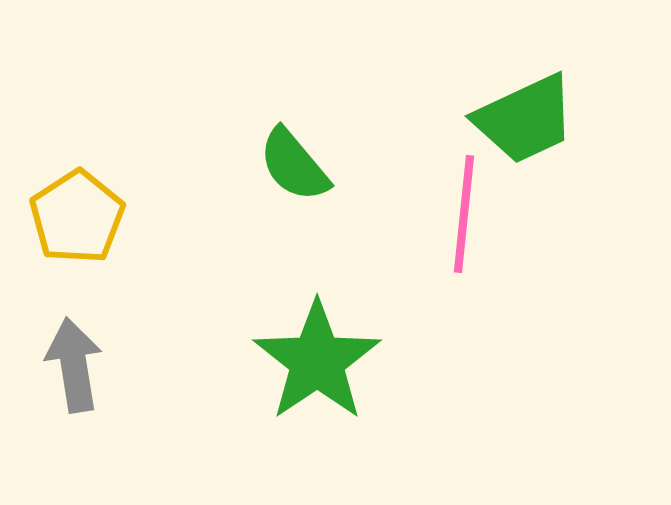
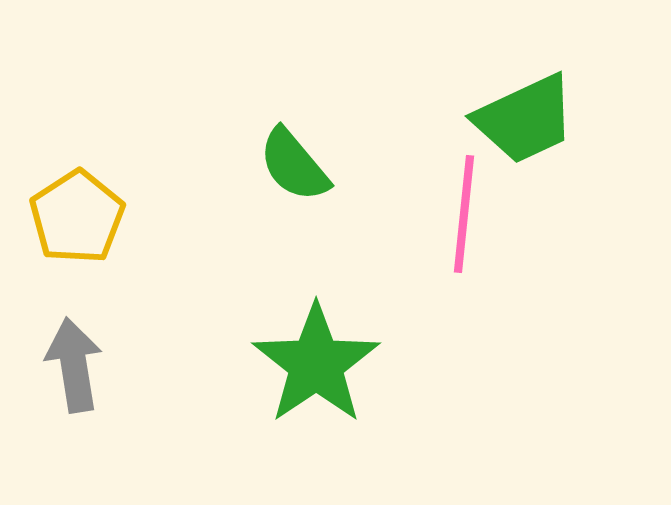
green star: moved 1 px left, 3 px down
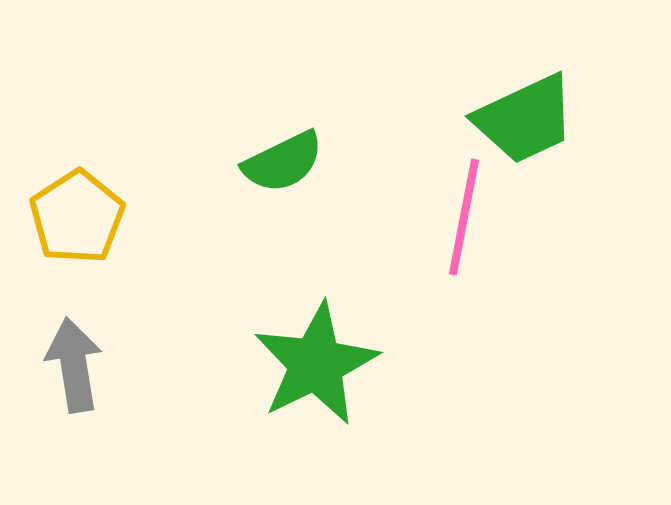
green semicircle: moved 11 px left, 3 px up; rotated 76 degrees counterclockwise
pink line: moved 3 px down; rotated 5 degrees clockwise
green star: rotated 8 degrees clockwise
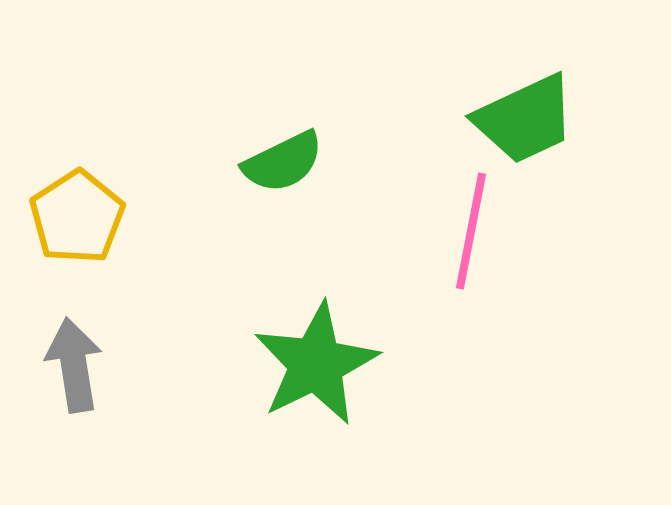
pink line: moved 7 px right, 14 px down
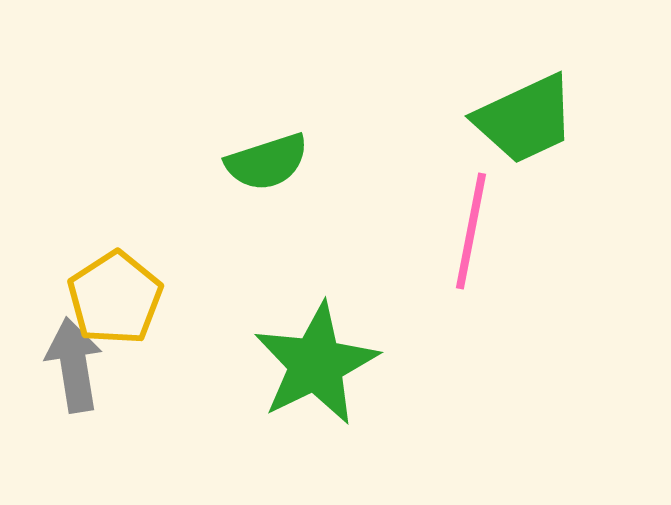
green semicircle: moved 16 px left; rotated 8 degrees clockwise
yellow pentagon: moved 38 px right, 81 px down
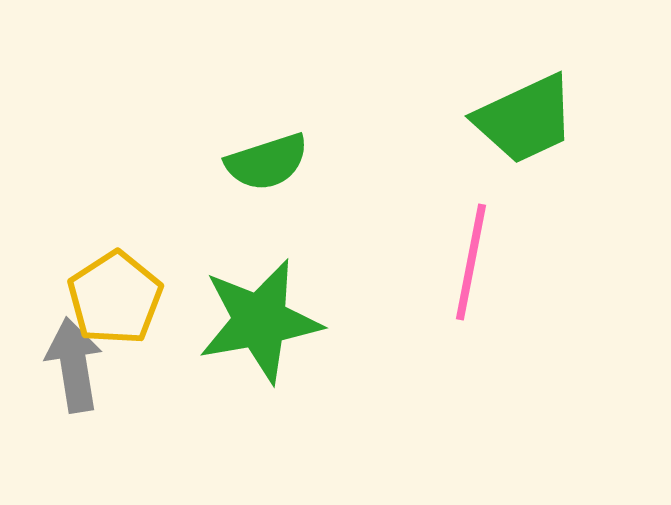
pink line: moved 31 px down
green star: moved 56 px left, 43 px up; rotated 16 degrees clockwise
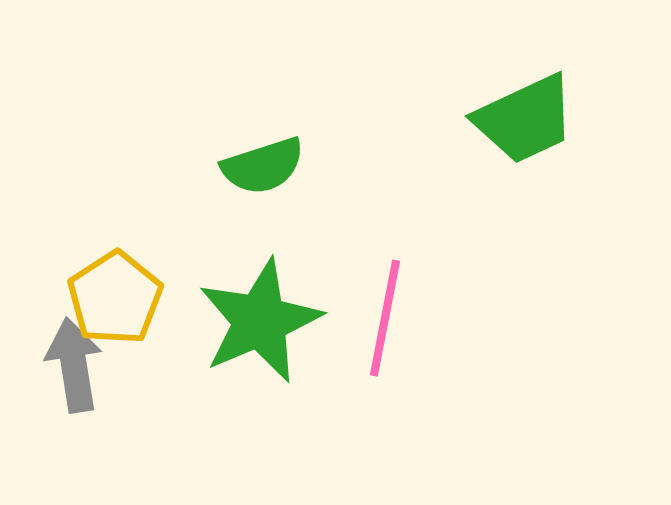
green semicircle: moved 4 px left, 4 px down
pink line: moved 86 px left, 56 px down
green star: rotated 13 degrees counterclockwise
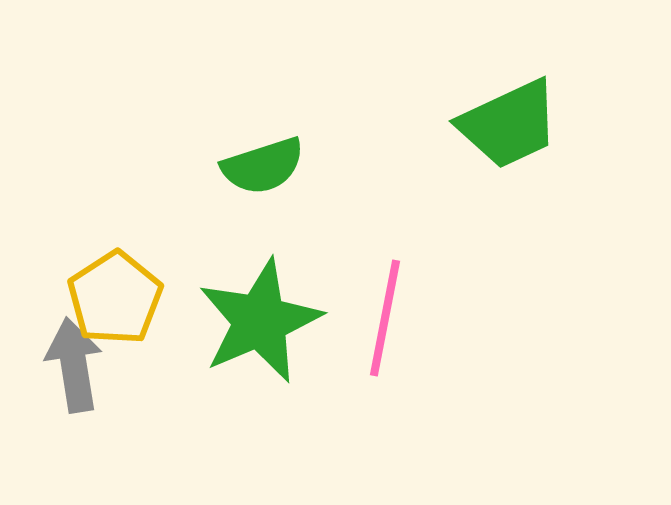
green trapezoid: moved 16 px left, 5 px down
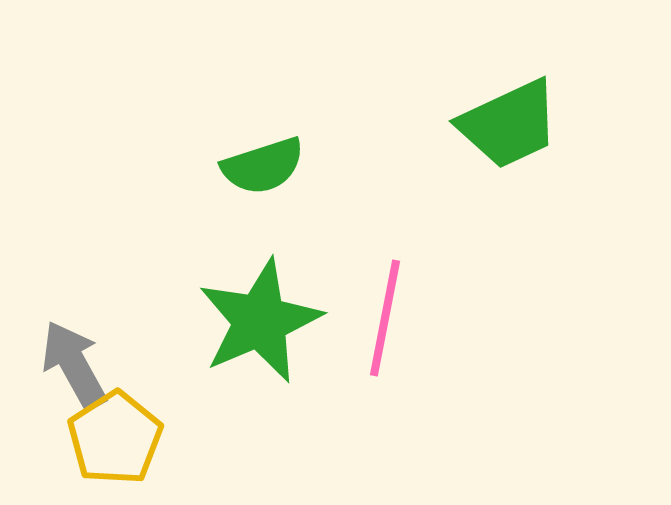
yellow pentagon: moved 140 px down
gray arrow: rotated 20 degrees counterclockwise
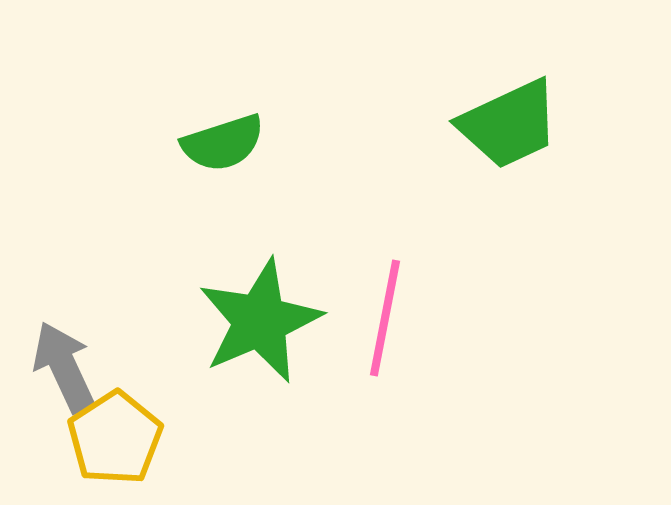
green semicircle: moved 40 px left, 23 px up
gray arrow: moved 10 px left, 2 px down; rotated 4 degrees clockwise
